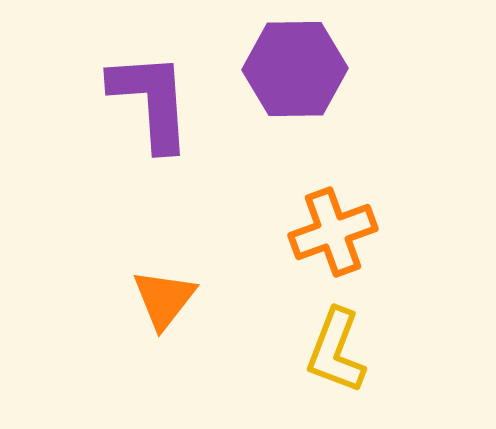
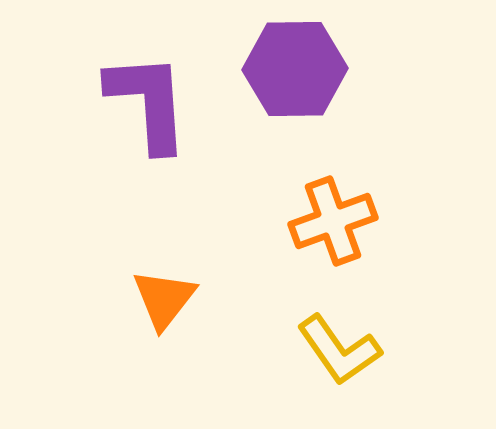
purple L-shape: moved 3 px left, 1 px down
orange cross: moved 11 px up
yellow L-shape: moved 3 px right, 1 px up; rotated 56 degrees counterclockwise
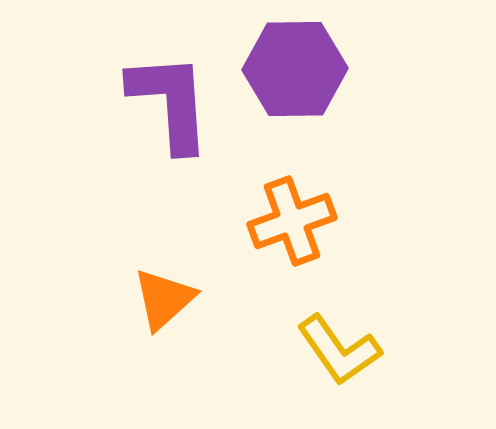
purple L-shape: moved 22 px right
orange cross: moved 41 px left
orange triangle: rotated 10 degrees clockwise
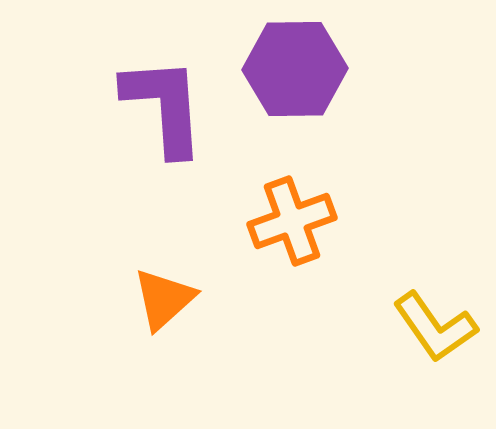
purple L-shape: moved 6 px left, 4 px down
yellow L-shape: moved 96 px right, 23 px up
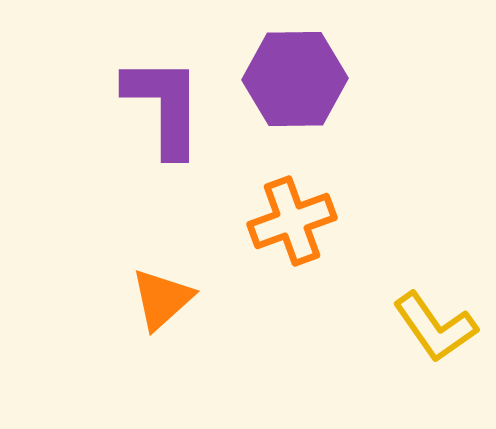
purple hexagon: moved 10 px down
purple L-shape: rotated 4 degrees clockwise
orange triangle: moved 2 px left
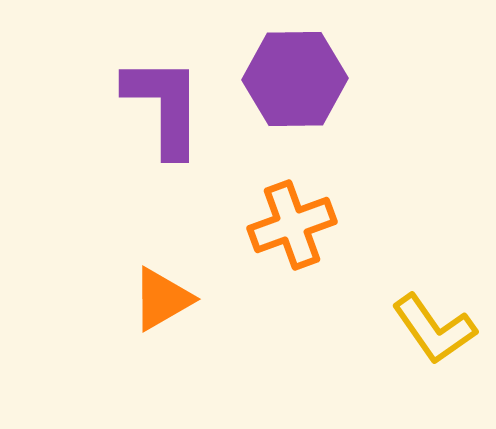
orange cross: moved 4 px down
orange triangle: rotated 12 degrees clockwise
yellow L-shape: moved 1 px left, 2 px down
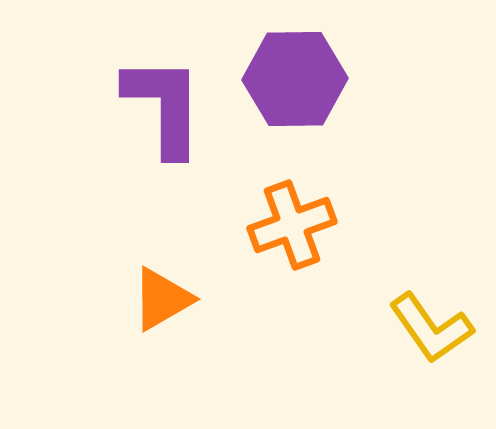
yellow L-shape: moved 3 px left, 1 px up
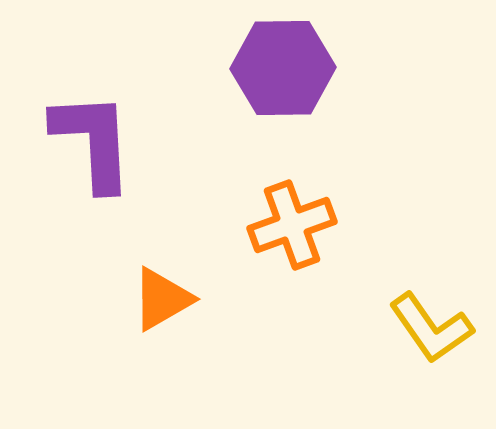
purple hexagon: moved 12 px left, 11 px up
purple L-shape: moved 71 px left, 35 px down; rotated 3 degrees counterclockwise
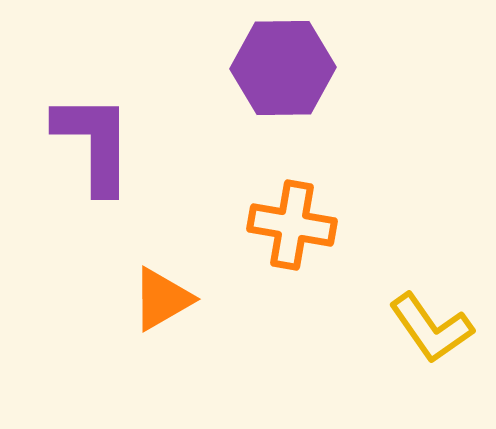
purple L-shape: moved 1 px right, 2 px down; rotated 3 degrees clockwise
orange cross: rotated 30 degrees clockwise
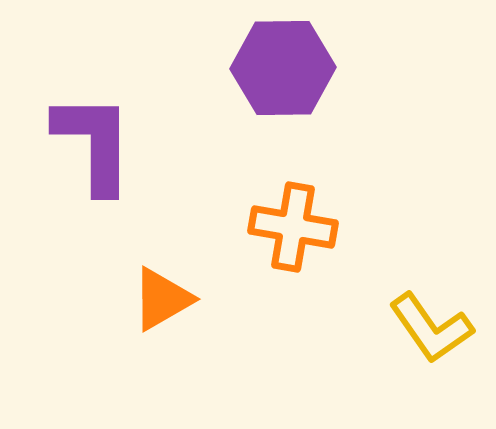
orange cross: moved 1 px right, 2 px down
